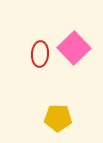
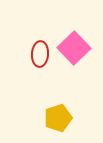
yellow pentagon: rotated 20 degrees counterclockwise
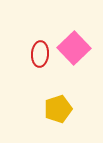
yellow pentagon: moved 9 px up
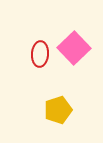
yellow pentagon: moved 1 px down
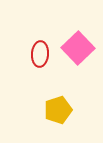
pink square: moved 4 px right
